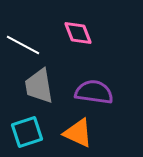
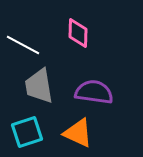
pink diamond: rotated 24 degrees clockwise
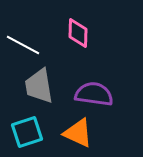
purple semicircle: moved 2 px down
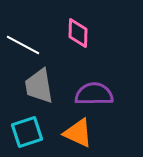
purple semicircle: rotated 9 degrees counterclockwise
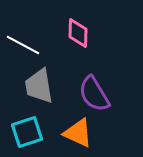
purple semicircle: rotated 120 degrees counterclockwise
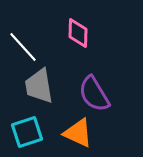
white line: moved 2 px down; rotated 20 degrees clockwise
